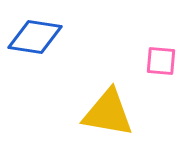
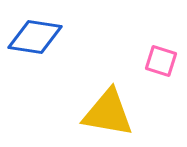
pink square: rotated 12 degrees clockwise
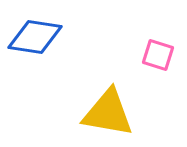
pink square: moved 3 px left, 6 px up
